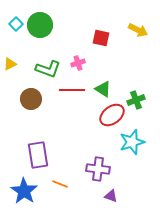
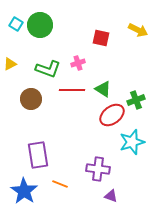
cyan square: rotated 16 degrees counterclockwise
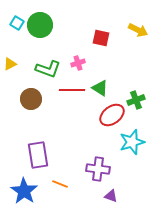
cyan square: moved 1 px right, 1 px up
green triangle: moved 3 px left, 1 px up
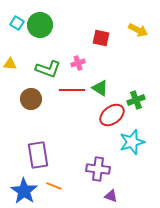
yellow triangle: rotated 32 degrees clockwise
orange line: moved 6 px left, 2 px down
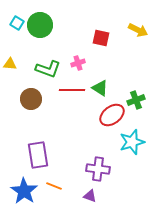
purple triangle: moved 21 px left
